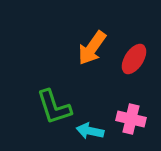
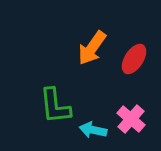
green L-shape: moved 1 px right, 1 px up; rotated 12 degrees clockwise
pink cross: rotated 28 degrees clockwise
cyan arrow: moved 3 px right, 1 px up
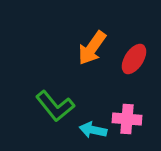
green L-shape: rotated 33 degrees counterclockwise
pink cross: moved 4 px left; rotated 36 degrees counterclockwise
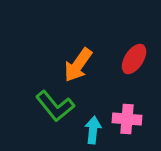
orange arrow: moved 14 px left, 17 px down
cyan arrow: rotated 84 degrees clockwise
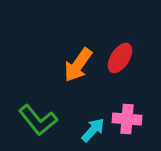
red ellipse: moved 14 px left, 1 px up
green L-shape: moved 17 px left, 14 px down
cyan arrow: rotated 36 degrees clockwise
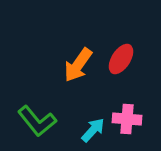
red ellipse: moved 1 px right, 1 px down
green L-shape: moved 1 px left, 1 px down
